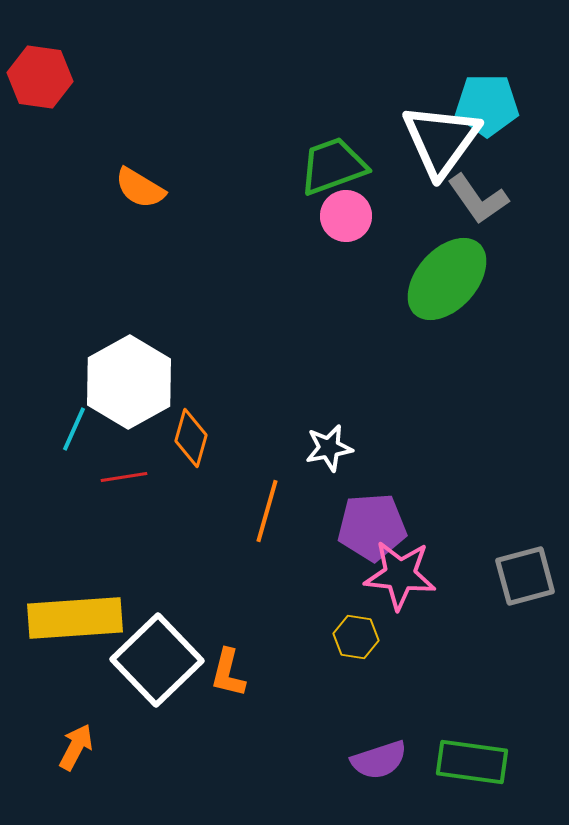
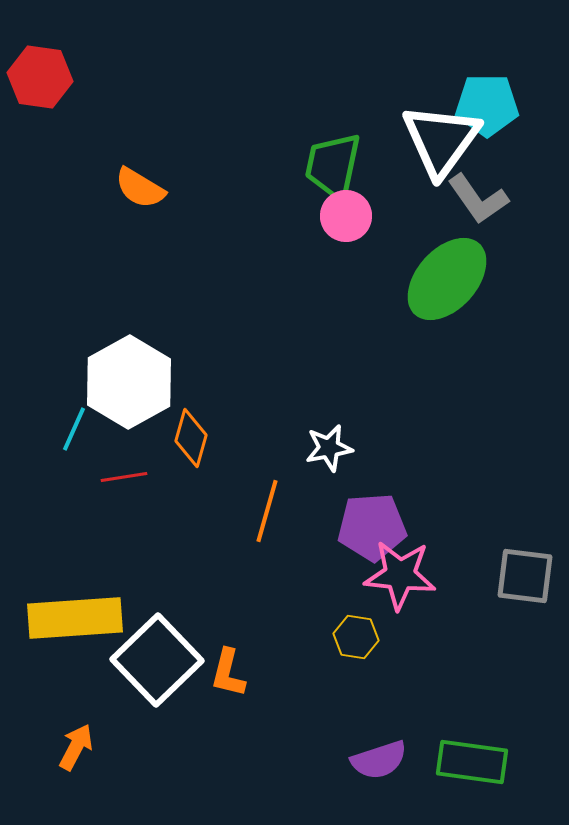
green trapezoid: rotated 58 degrees counterclockwise
gray square: rotated 22 degrees clockwise
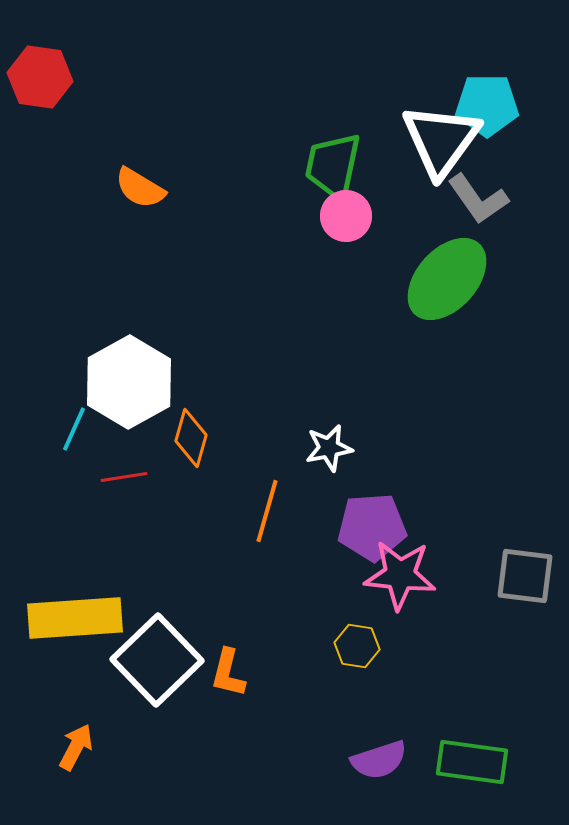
yellow hexagon: moved 1 px right, 9 px down
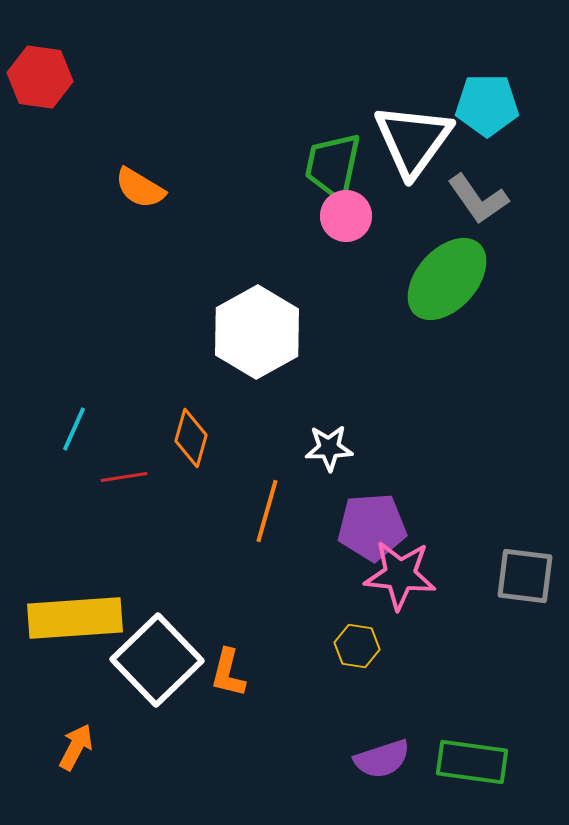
white triangle: moved 28 px left
white hexagon: moved 128 px right, 50 px up
white star: rotated 9 degrees clockwise
purple semicircle: moved 3 px right, 1 px up
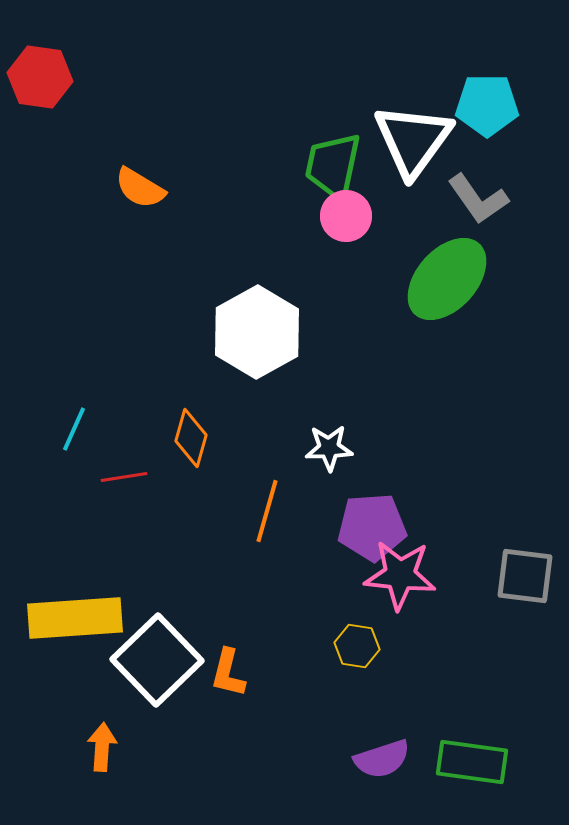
orange arrow: moved 26 px right; rotated 24 degrees counterclockwise
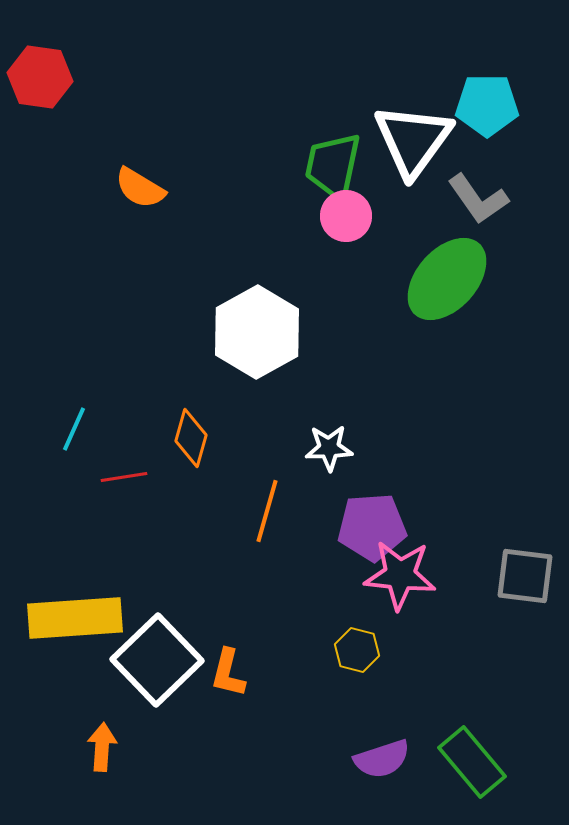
yellow hexagon: moved 4 px down; rotated 6 degrees clockwise
green rectangle: rotated 42 degrees clockwise
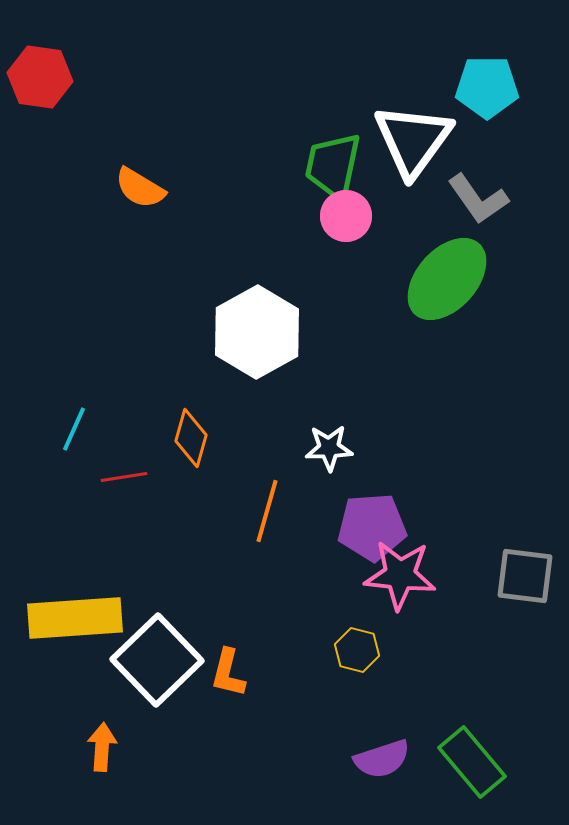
cyan pentagon: moved 18 px up
